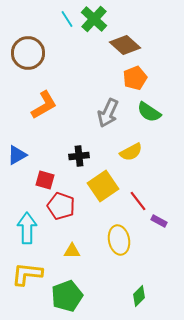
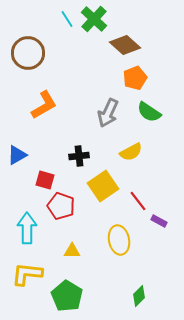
green pentagon: rotated 20 degrees counterclockwise
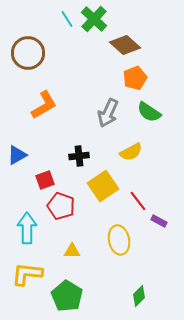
red square: rotated 36 degrees counterclockwise
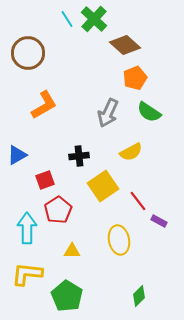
red pentagon: moved 3 px left, 4 px down; rotated 20 degrees clockwise
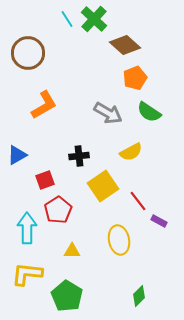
gray arrow: rotated 84 degrees counterclockwise
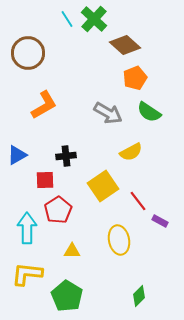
black cross: moved 13 px left
red square: rotated 18 degrees clockwise
purple rectangle: moved 1 px right
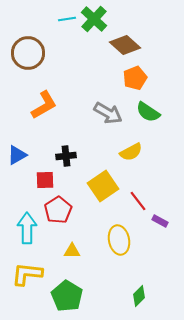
cyan line: rotated 66 degrees counterclockwise
green semicircle: moved 1 px left
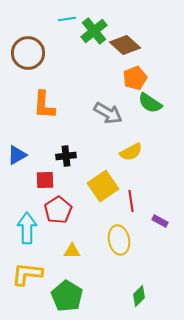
green cross: moved 12 px down; rotated 8 degrees clockwise
orange L-shape: rotated 124 degrees clockwise
green semicircle: moved 2 px right, 9 px up
red line: moved 7 px left; rotated 30 degrees clockwise
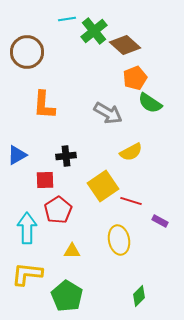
brown circle: moved 1 px left, 1 px up
red line: rotated 65 degrees counterclockwise
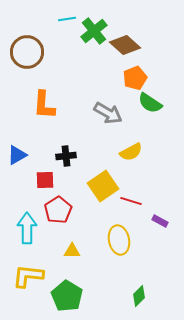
yellow L-shape: moved 1 px right, 2 px down
